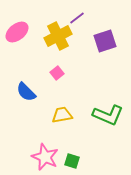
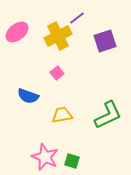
blue semicircle: moved 2 px right, 4 px down; rotated 25 degrees counterclockwise
green L-shape: rotated 48 degrees counterclockwise
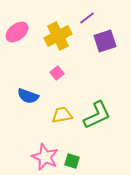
purple line: moved 10 px right
green L-shape: moved 11 px left
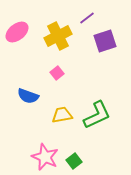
green square: moved 2 px right; rotated 35 degrees clockwise
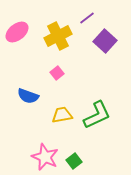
purple square: rotated 30 degrees counterclockwise
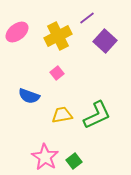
blue semicircle: moved 1 px right
pink star: rotated 8 degrees clockwise
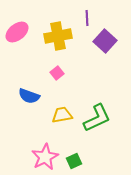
purple line: rotated 56 degrees counterclockwise
yellow cross: rotated 16 degrees clockwise
green L-shape: moved 3 px down
pink star: rotated 12 degrees clockwise
green square: rotated 14 degrees clockwise
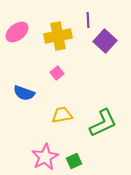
purple line: moved 1 px right, 2 px down
blue semicircle: moved 5 px left, 3 px up
green L-shape: moved 6 px right, 5 px down
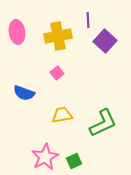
pink ellipse: rotated 60 degrees counterclockwise
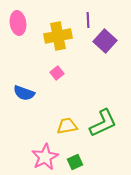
pink ellipse: moved 1 px right, 9 px up
yellow trapezoid: moved 5 px right, 11 px down
green square: moved 1 px right, 1 px down
